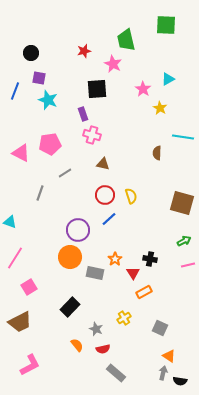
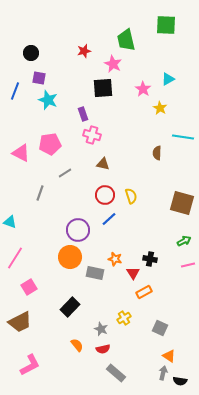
black square at (97, 89): moved 6 px right, 1 px up
orange star at (115, 259): rotated 24 degrees counterclockwise
gray star at (96, 329): moved 5 px right
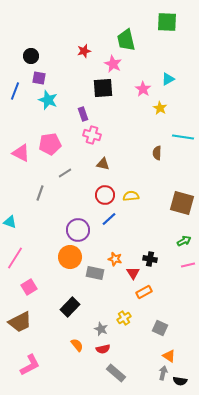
green square at (166, 25): moved 1 px right, 3 px up
black circle at (31, 53): moved 3 px down
yellow semicircle at (131, 196): rotated 77 degrees counterclockwise
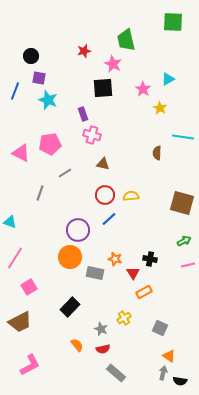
green square at (167, 22): moved 6 px right
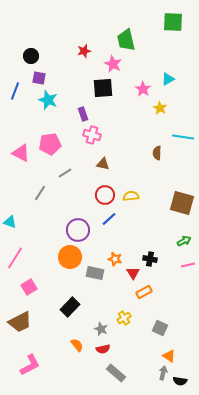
gray line at (40, 193): rotated 14 degrees clockwise
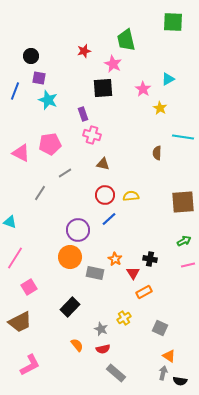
brown square at (182, 203): moved 1 px right, 1 px up; rotated 20 degrees counterclockwise
orange star at (115, 259): rotated 16 degrees clockwise
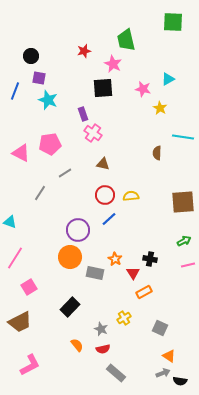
pink star at (143, 89): rotated 21 degrees counterclockwise
pink cross at (92, 135): moved 1 px right, 2 px up; rotated 18 degrees clockwise
gray arrow at (163, 373): rotated 56 degrees clockwise
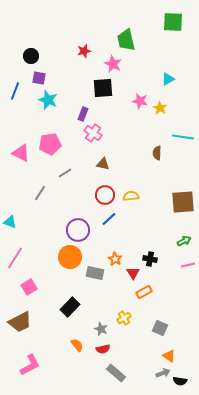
pink star at (143, 89): moved 3 px left, 12 px down
purple rectangle at (83, 114): rotated 40 degrees clockwise
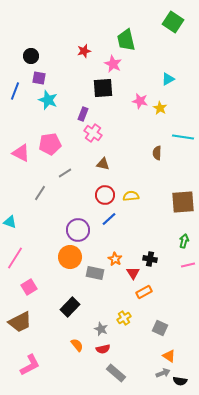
green square at (173, 22): rotated 30 degrees clockwise
green arrow at (184, 241): rotated 48 degrees counterclockwise
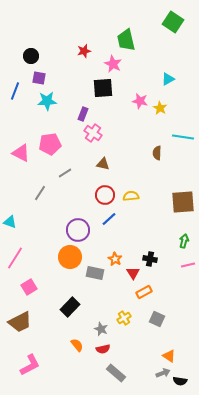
cyan star at (48, 100): moved 1 px left, 1 px down; rotated 24 degrees counterclockwise
gray square at (160, 328): moved 3 px left, 9 px up
